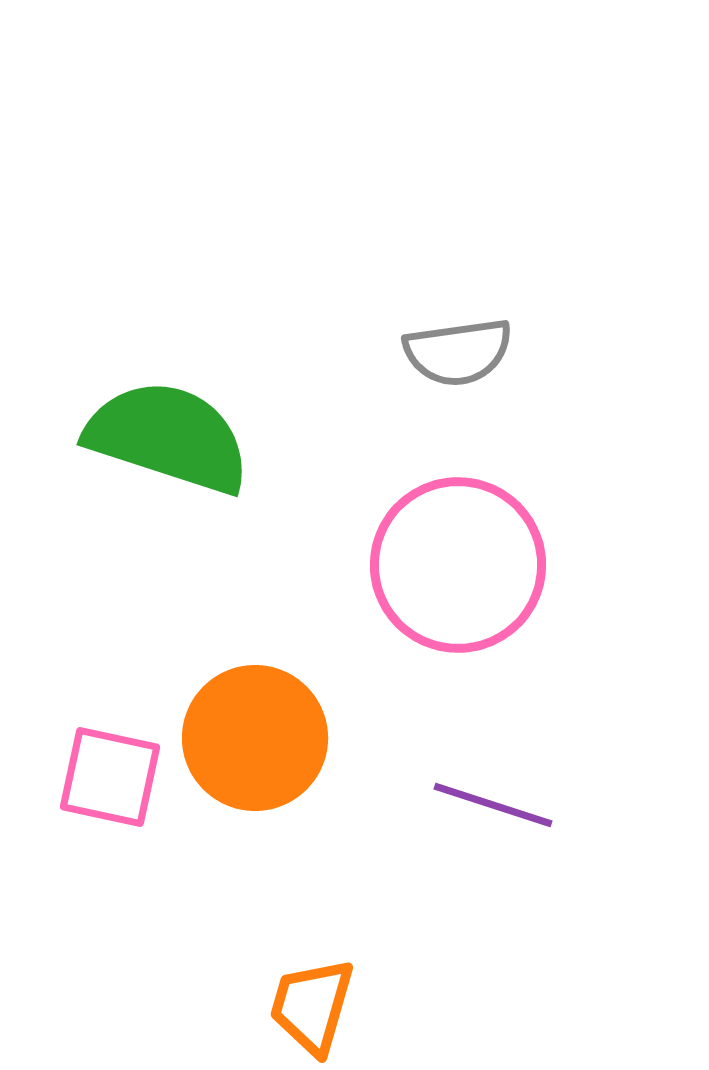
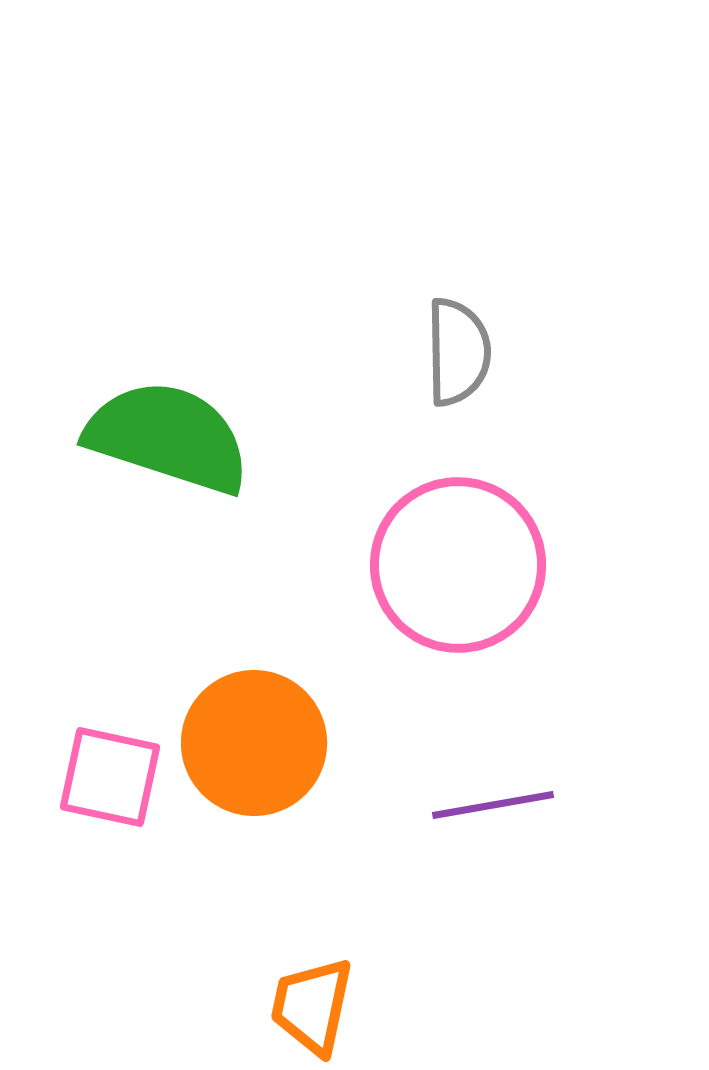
gray semicircle: rotated 83 degrees counterclockwise
orange circle: moved 1 px left, 5 px down
purple line: rotated 28 degrees counterclockwise
orange trapezoid: rotated 4 degrees counterclockwise
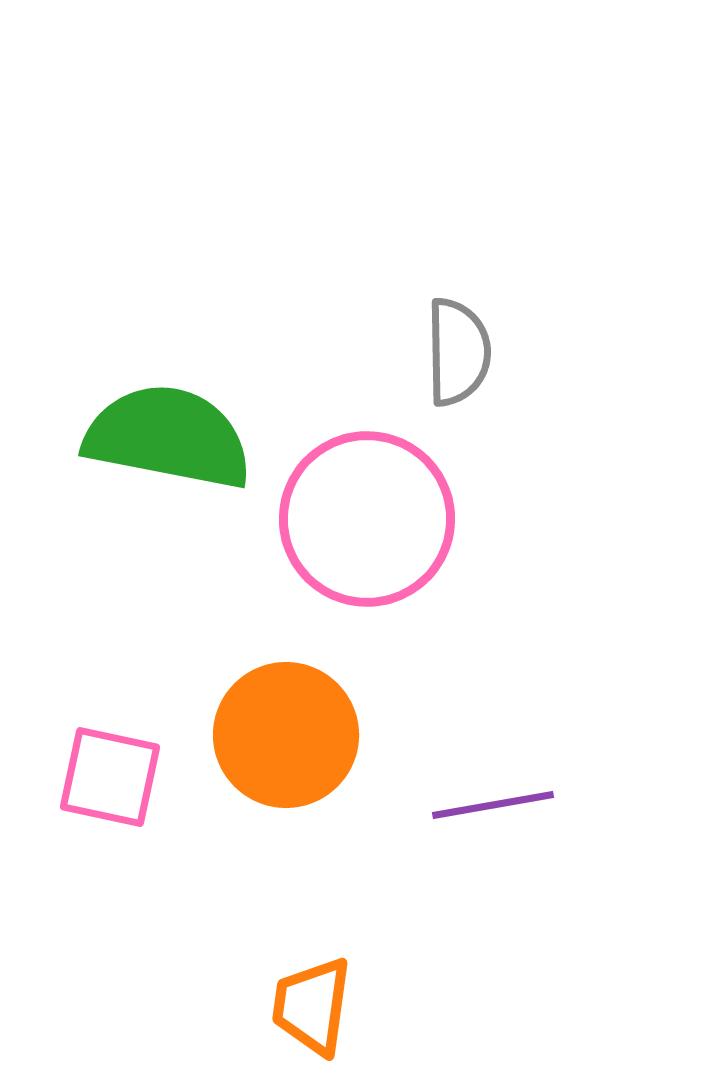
green semicircle: rotated 7 degrees counterclockwise
pink circle: moved 91 px left, 46 px up
orange circle: moved 32 px right, 8 px up
orange trapezoid: rotated 4 degrees counterclockwise
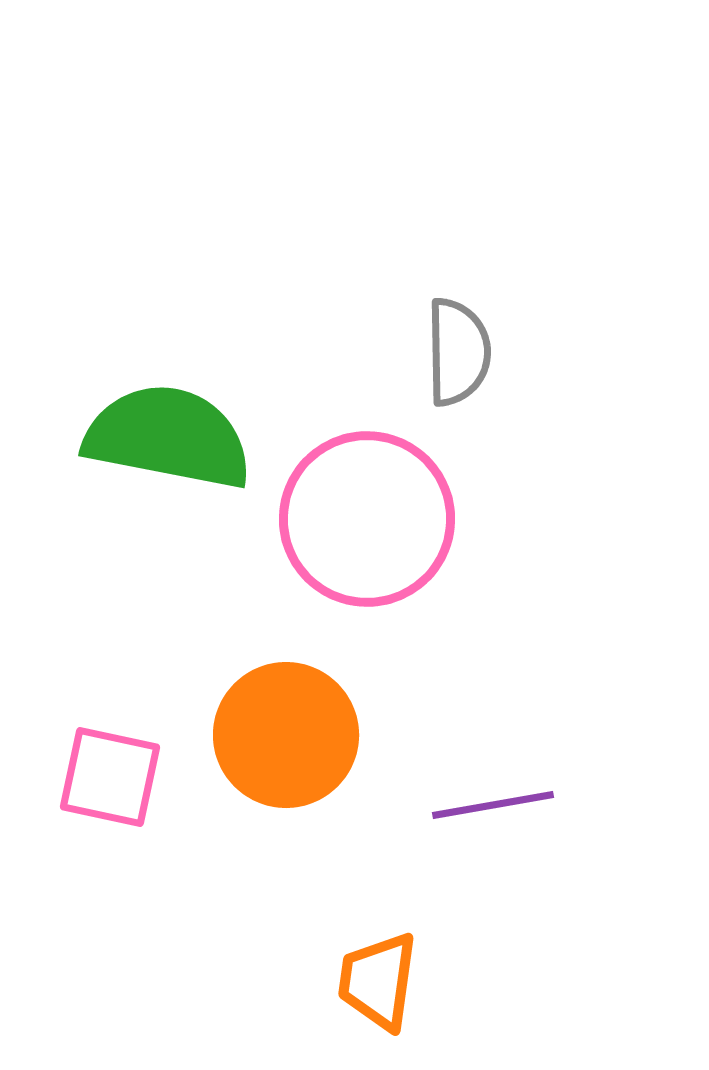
orange trapezoid: moved 66 px right, 25 px up
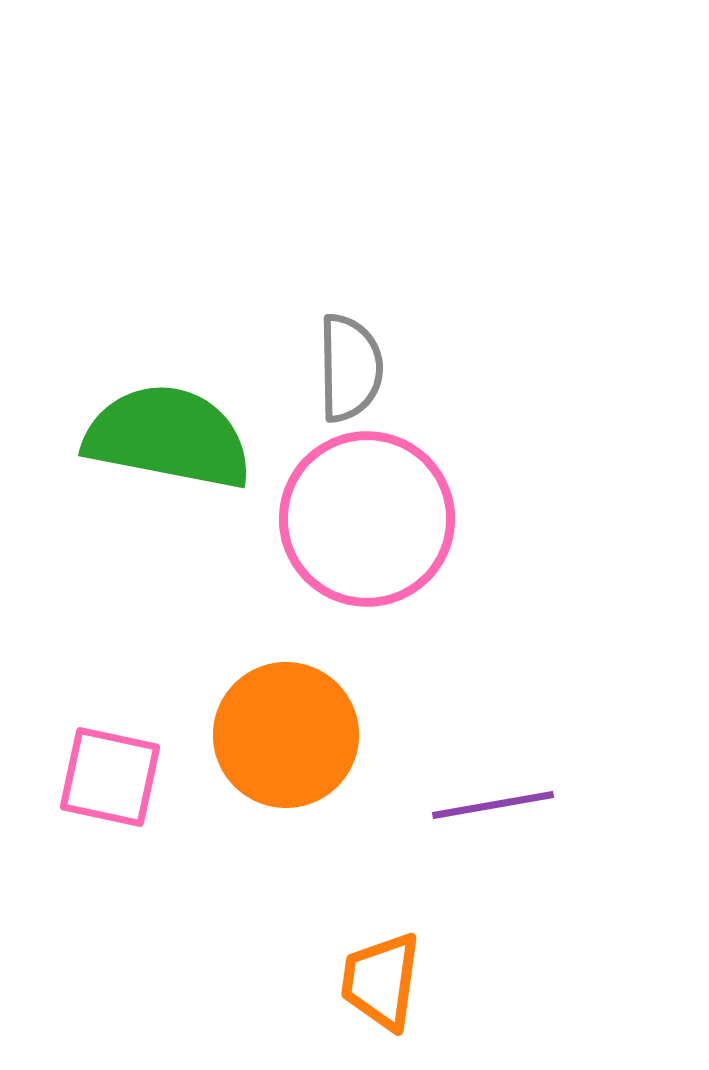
gray semicircle: moved 108 px left, 16 px down
orange trapezoid: moved 3 px right
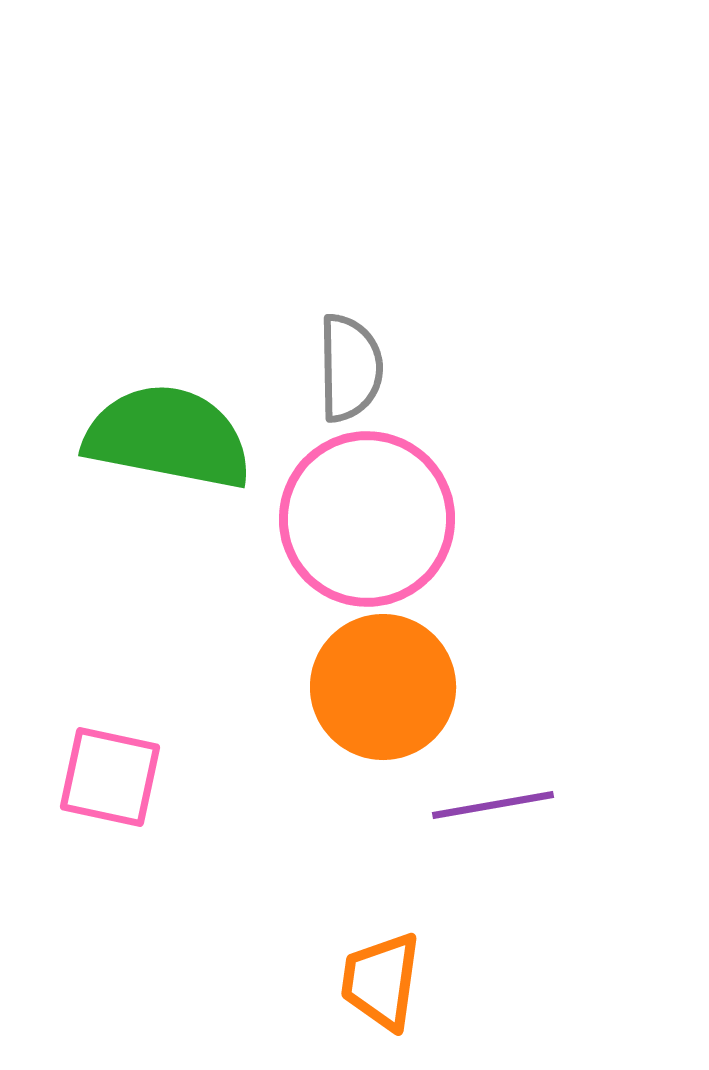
orange circle: moved 97 px right, 48 px up
